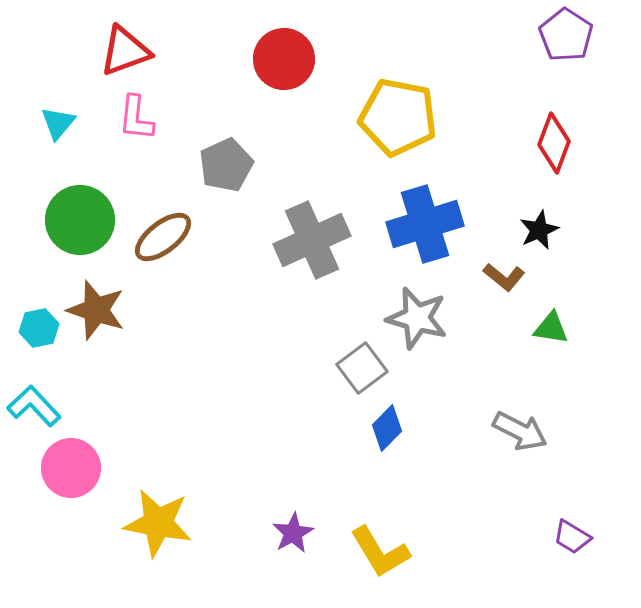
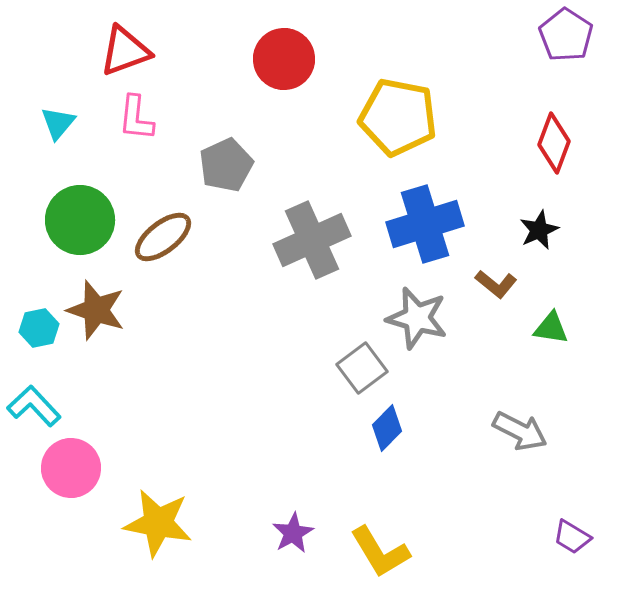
brown L-shape: moved 8 px left, 7 px down
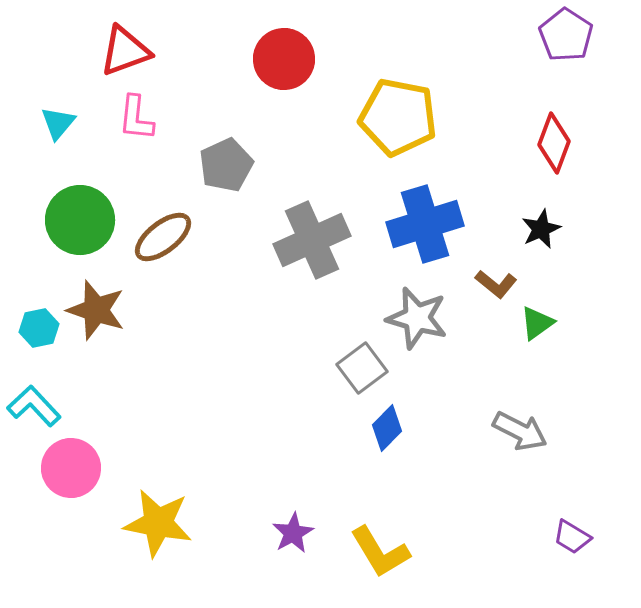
black star: moved 2 px right, 1 px up
green triangle: moved 14 px left, 5 px up; rotated 45 degrees counterclockwise
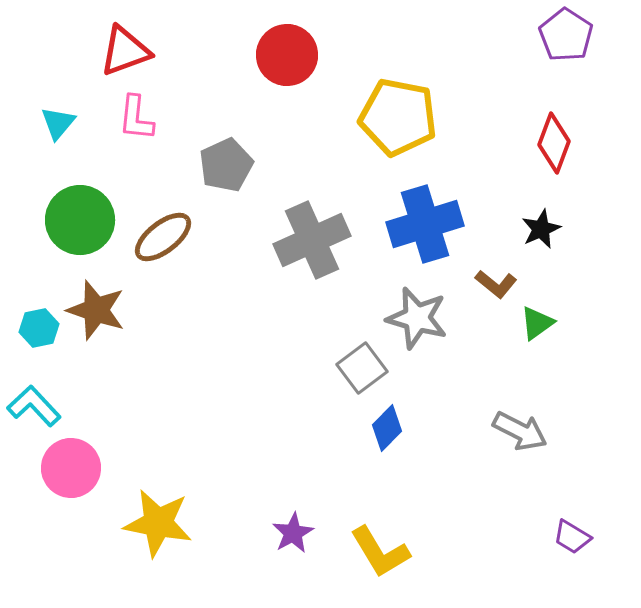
red circle: moved 3 px right, 4 px up
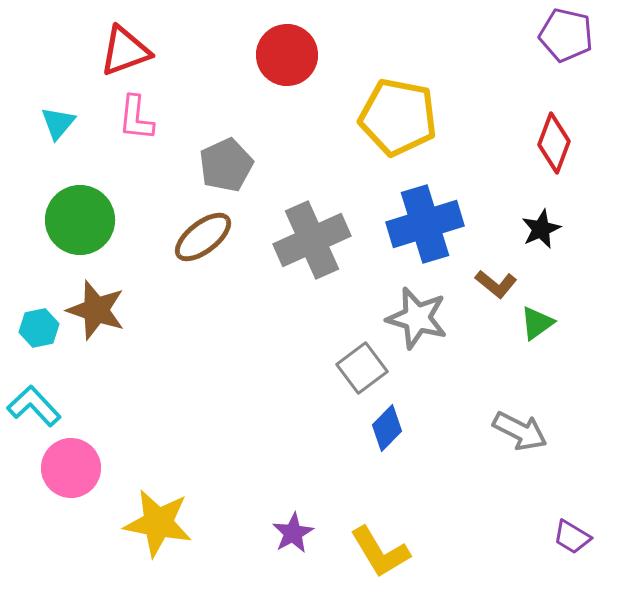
purple pentagon: rotated 20 degrees counterclockwise
brown ellipse: moved 40 px right
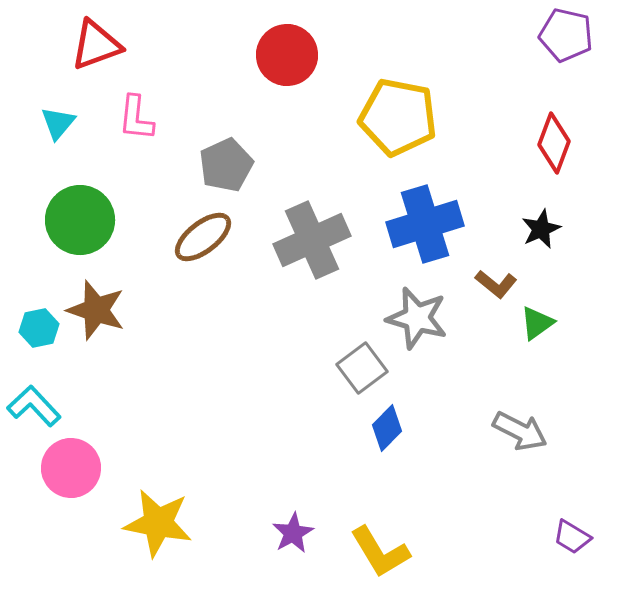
red triangle: moved 29 px left, 6 px up
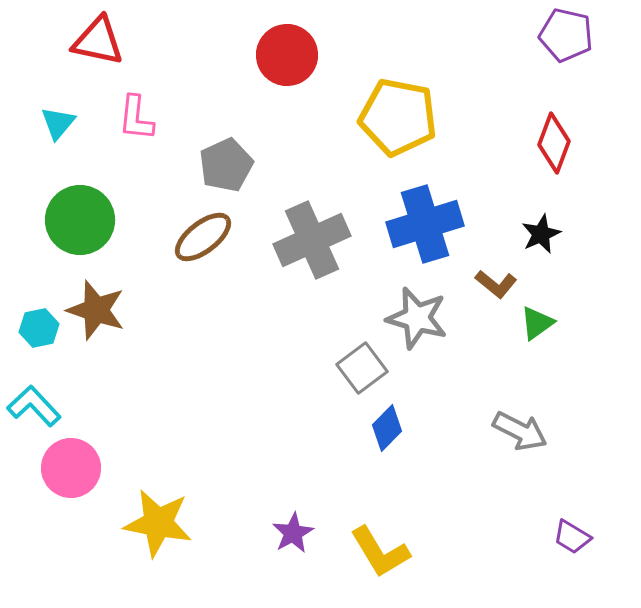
red triangle: moved 2 px right, 4 px up; rotated 32 degrees clockwise
black star: moved 5 px down
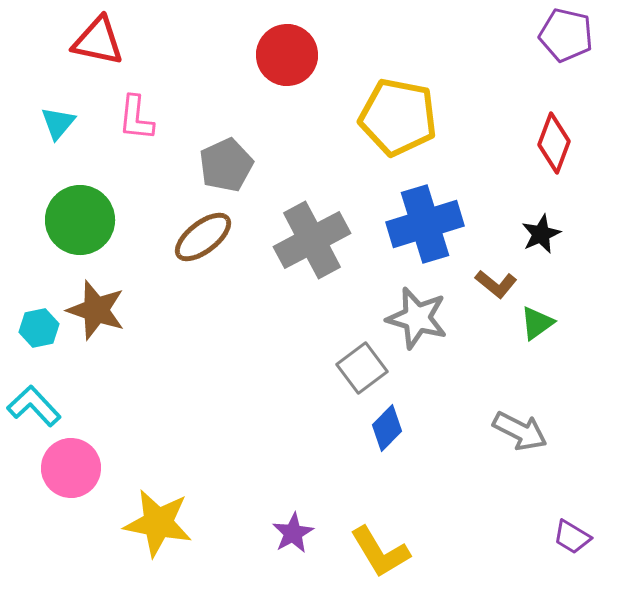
gray cross: rotated 4 degrees counterclockwise
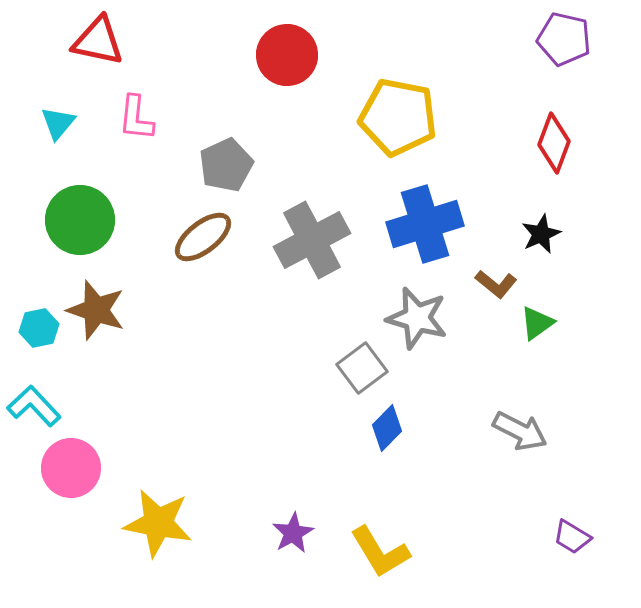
purple pentagon: moved 2 px left, 4 px down
